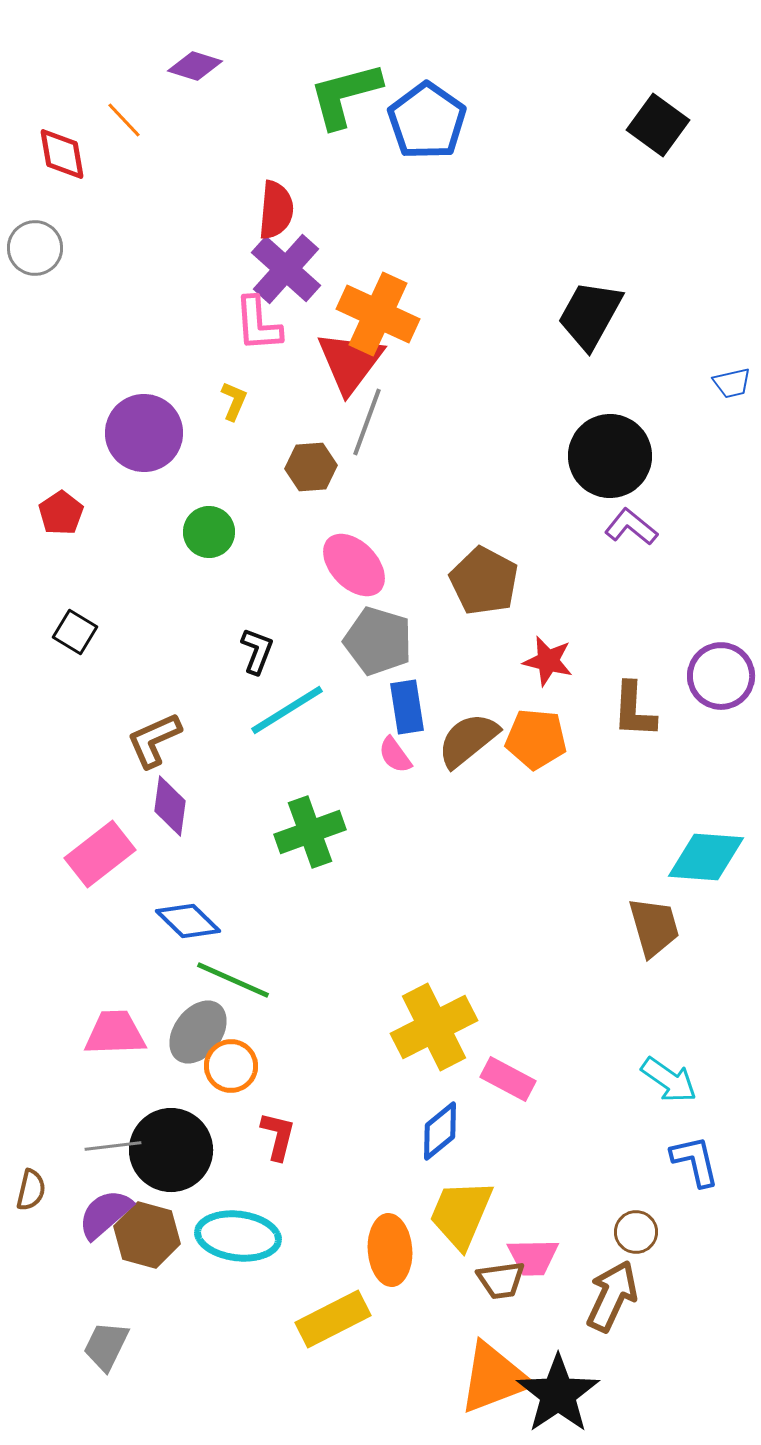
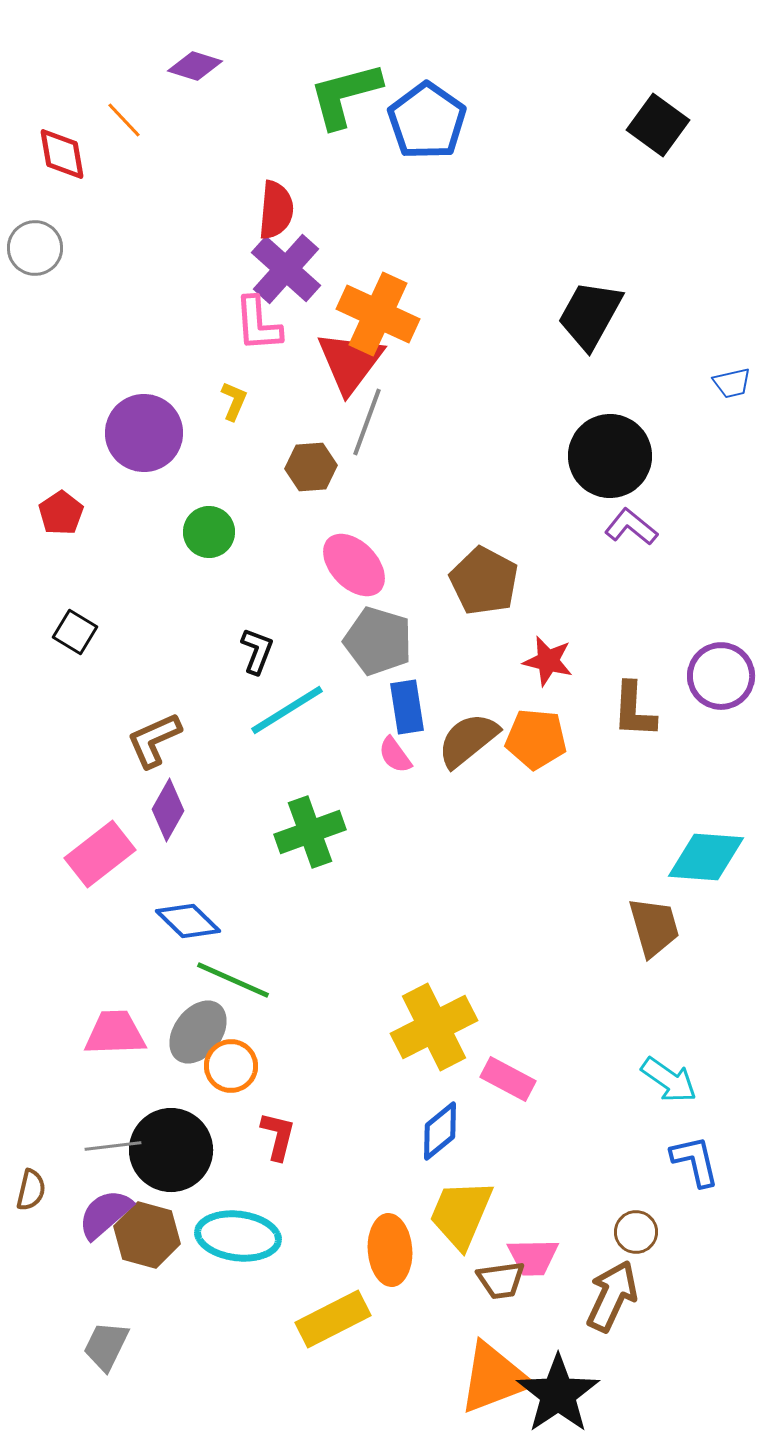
purple diamond at (170, 806): moved 2 px left, 4 px down; rotated 22 degrees clockwise
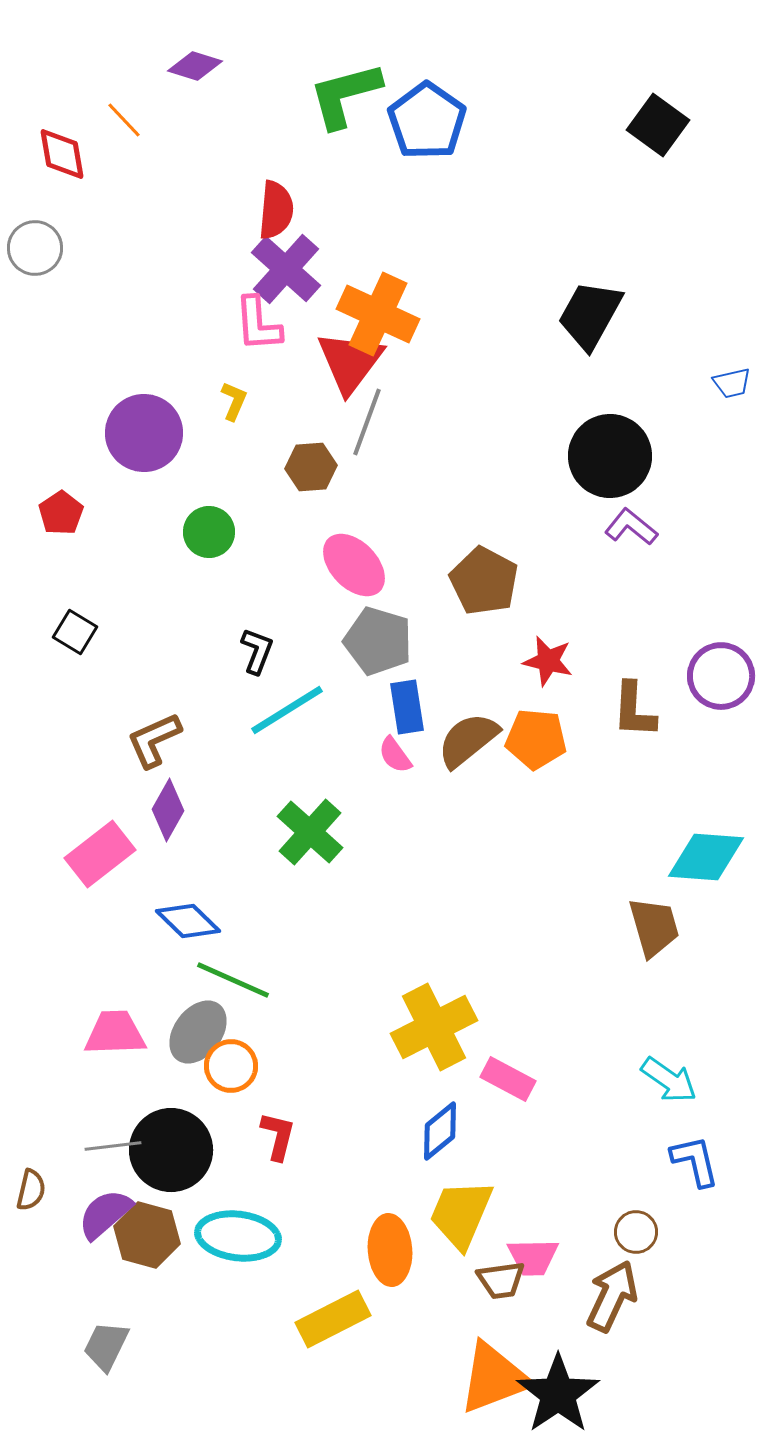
green cross at (310, 832): rotated 28 degrees counterclockwise
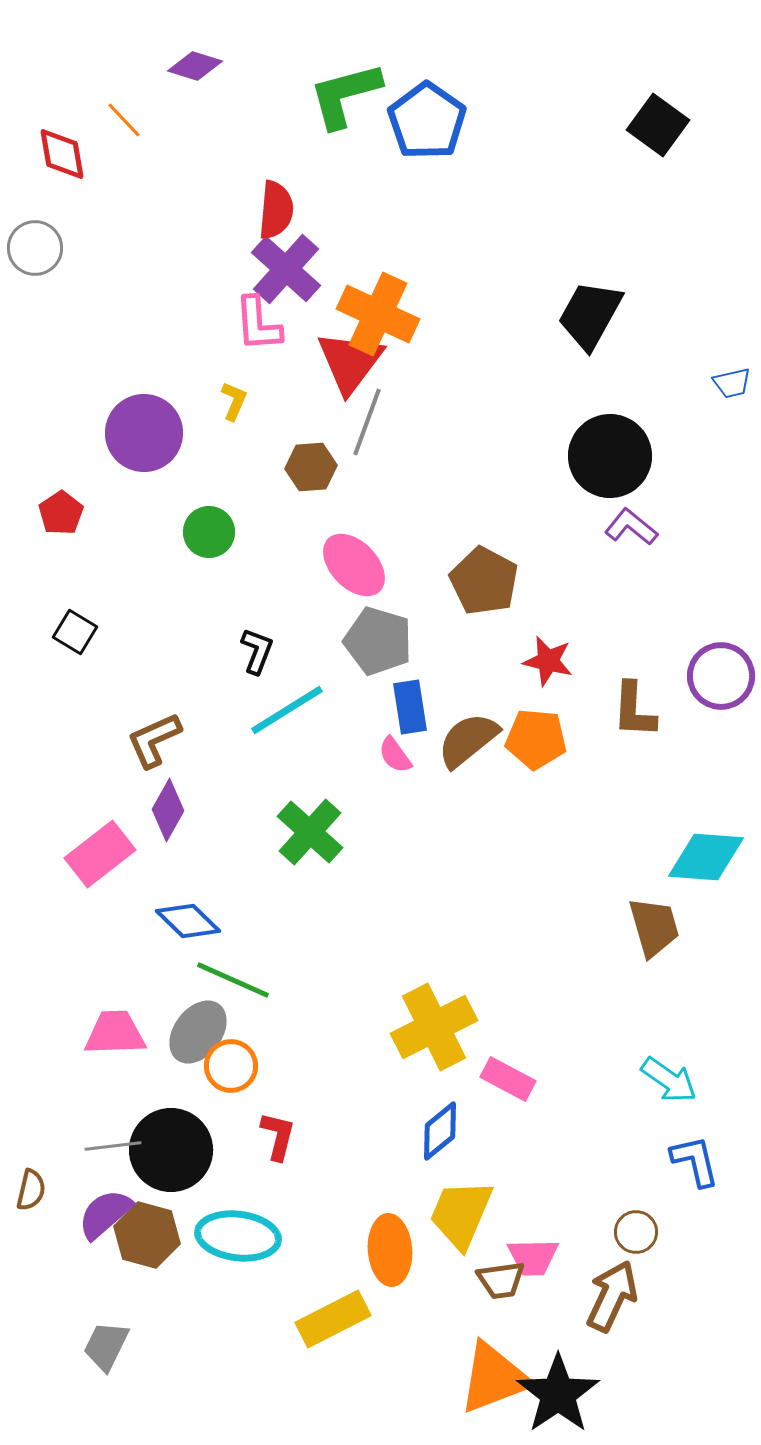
blue rectangle at (407, 707): moved 3 px right
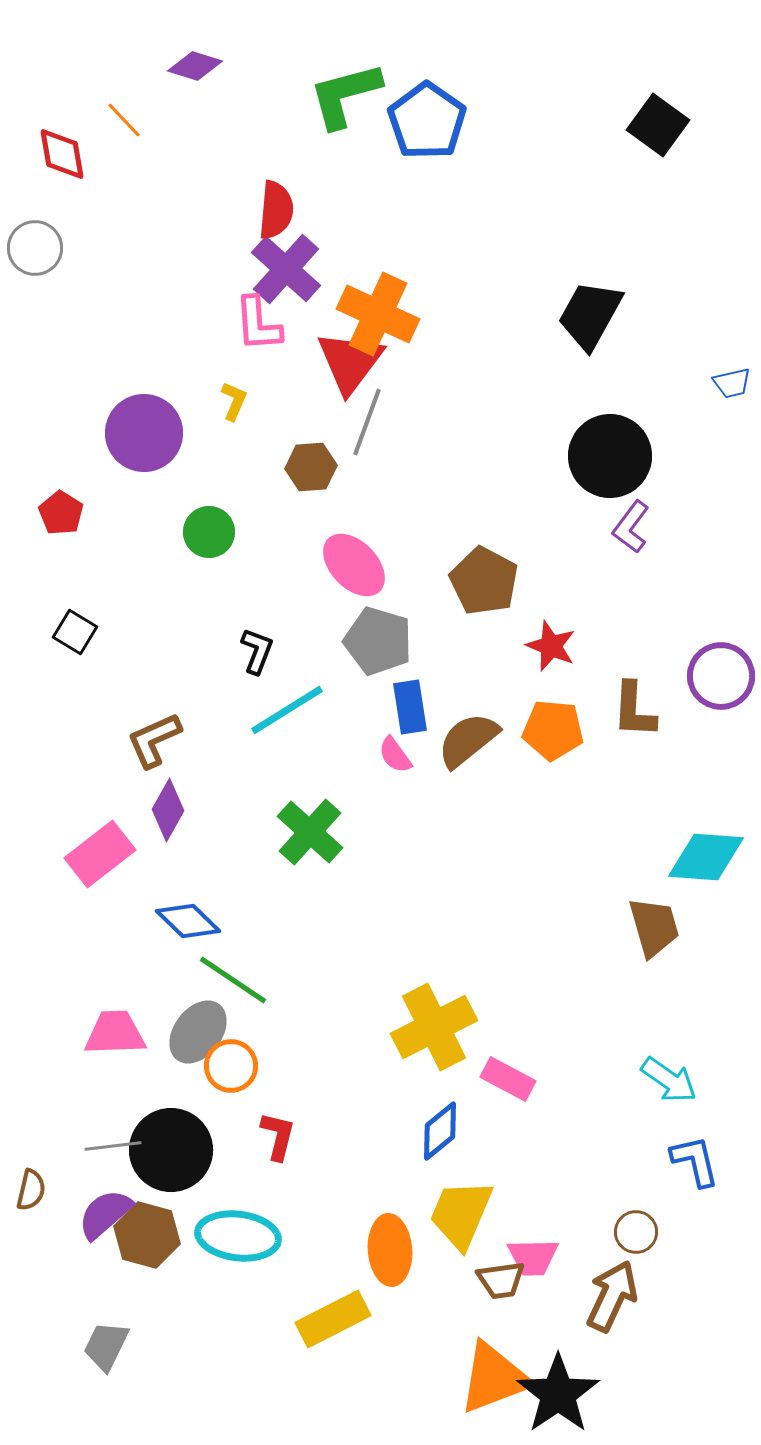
red pentagon at (61, 513): rotated 6 degrees counterclockwise
purple L-shape at (631, 527): rotated 92 degrees counterclockwise
red star at (548, 661): moved 3 px right, 15 px up; rotated 9 degrees clockwise
orange pentagon at (536, 739): moved 17 px right, 9 px up
green line at (233, 980): rotated 10 degrees clockwise
